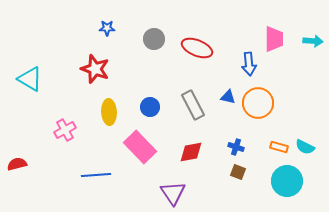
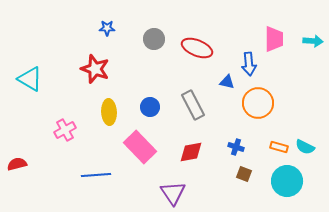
blue triangle: moved 1 px left, 15 px up
brown square: moved 6 px right, 2 px down
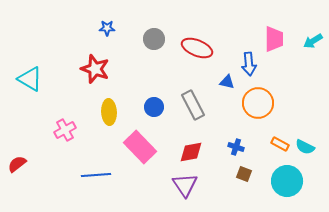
cyan arrow: rotated 144 degrees clockwise
blue circle: moved 4 px right
orange rectangle: moved 1 px right, 3 px up; rotated 12 degrees clockwise
red semicircle: rotated 24 degrees counterclockwise
purple triangle: moved 12 px right, 8 px up
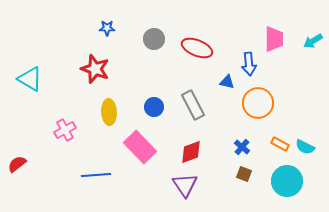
blue cross: moved 6 px right; rotated 21 degrees clockwise
red diamond: rotated 10 degrees counterclockwise
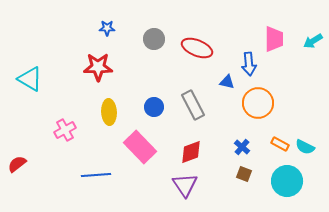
red star: moved 3 px right, 2 px up; rotated 20 degrees counterclockwise
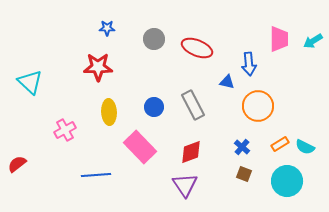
pink trapezoid: moved 5 px right
cyan triangle: moved 3 px down; rotated 12 degrees clockwise
orange circle: moved 3 px down
orange rectangle: rotated 60 degrees counterclockwise
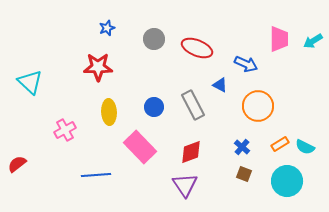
blue star: rotated 21 degrees counterclockwise
blue arrow: moved 3 px left; rotated 60 degrees counterclockwise
blue triangle: moved 7 px left, 3 px down; rotated 14 degrees clockwise
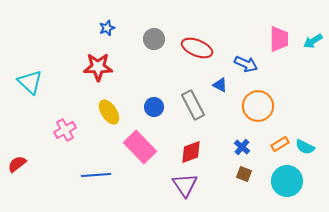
yellow ellipse: rotated 30 degrees counterclockwise
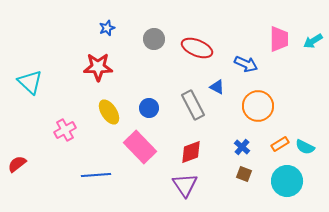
blue triangle: moved 3 px left, 2 px down
blue circle: moved 5 px left, 1 px down
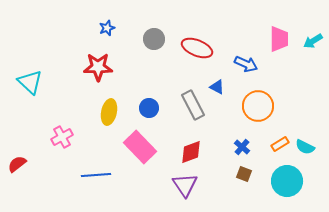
yellow ellipse: rotated 45 degrees clockwise
pink cross: moved 3 px left, 7 px down
